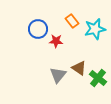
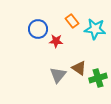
cyan star: rotated 20 degrees clockwise
green cross: rotated 36 degrees clockwise
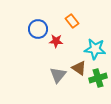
cyan star: moved 20 px down
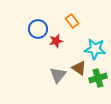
red star: rotated 16 degrees counterclockwise
